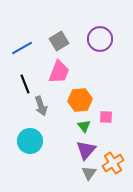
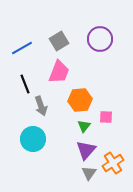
green triangle: rotated 16 degrees clockwise
cyan circle: moved 3 px right, 2 px up
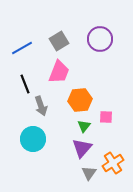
purple triangle: moved 4 px left, 2 px up
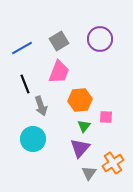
purple triangle: moved 2 px left
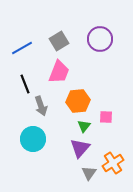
orange hexagon: moved 2 px left, 1 px down
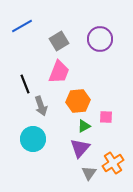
blue line: moved 22 px up
green triangle: rotated 24 degrees clockwise
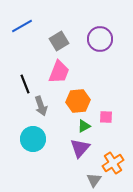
gray triangle: moved 5 px right, 7 px down
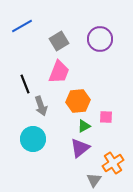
purple triangle: rotated 10 degrees clockwise
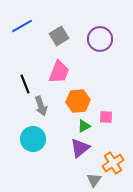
gray square: moved 5 px up
